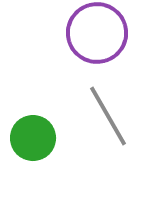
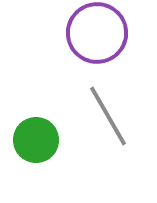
green circle: moved 3 px right, 2 px down
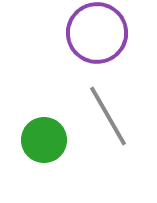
green circle: moved 8 px right
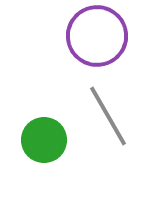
purple circle: moved 3 px down
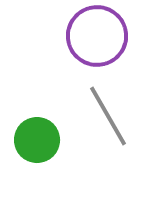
green circle: moved 7 px left
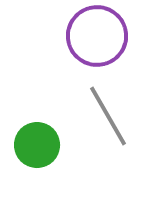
green circle: moved 5 px down
